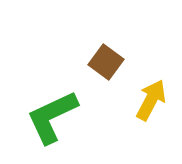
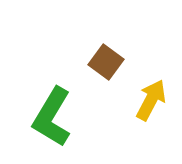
green L-shape: rotated 34 degrees counterclockwise
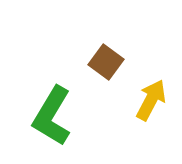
green L-shape: moved 1 px up
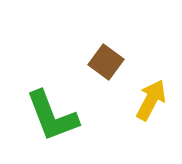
green L-shape: rotated 52 degrees counterclockwise
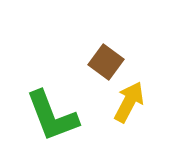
yellow arrow: moved 22 px left, 2 px down
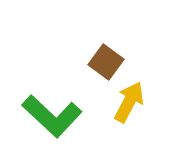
green L-shape: rotated 26 degrees counterclockwise
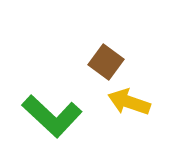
yellow arrow: rotated 99 degrees counterclockwise
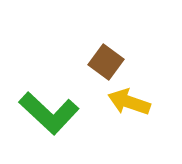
green L-shape: moved 3 px left, 3 px up
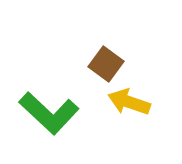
brown square: moved 2 px down
